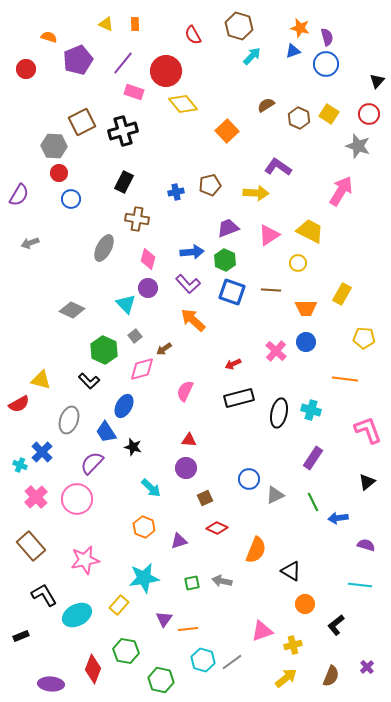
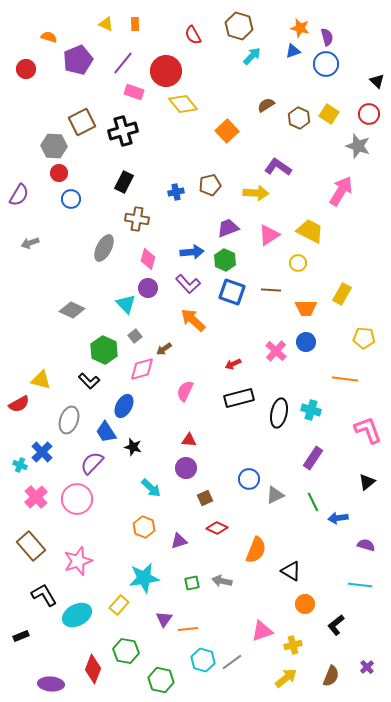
black triangle at (377, 81): rotated 28 degrees counterclockwise
pink star at (85, 560): moved 7 px left, 1 px down; rotated 8 degrees counterclockwise
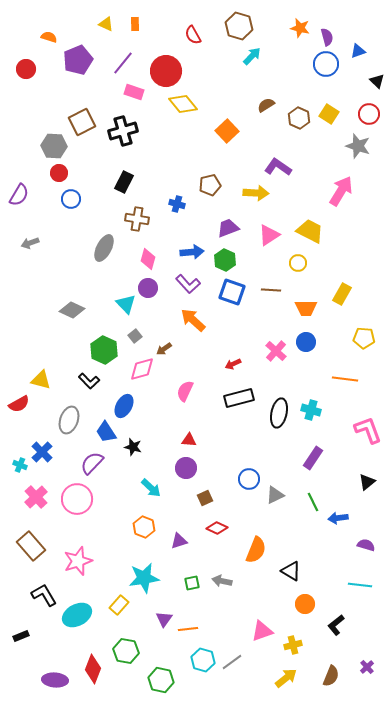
blue triangle at (293, 51): moved 65 px right
blue cross at (176, 192): moved 1 px right, 12 px down; rotated 28 degrees clockwise
purple ellipse at (51, 684): moved 4 px right, 4 px up
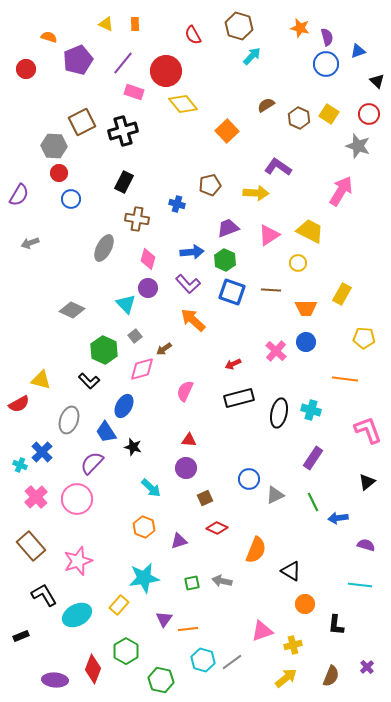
black L-shape at (336, 625): rotated 45 degrees counterclockwise
green hexagon at (126, 651): rotated 20 degrees clockwise
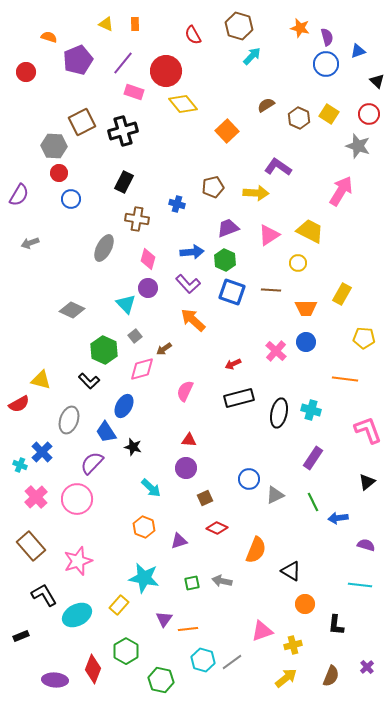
red circle at (26, 69): moved 3 px down
brown pentagon at (210, 185): moved 3 px right, 2 px down
cyan star at (144, 578): rotated 20 degrees clockwise
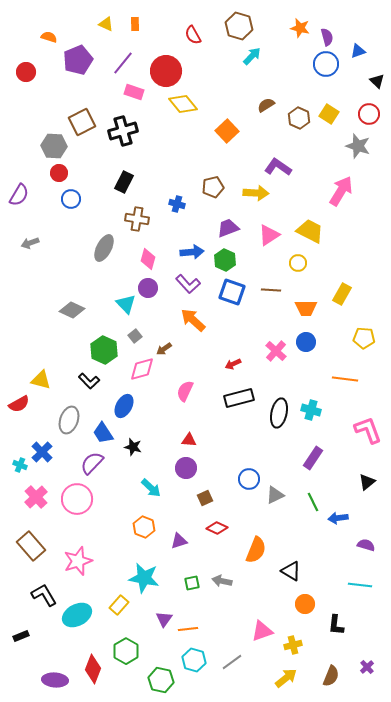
blue trapezoid at (106, 432): moved 3 px left, 1 px down
cyan hexagon at (203, 660): moved 9 px left
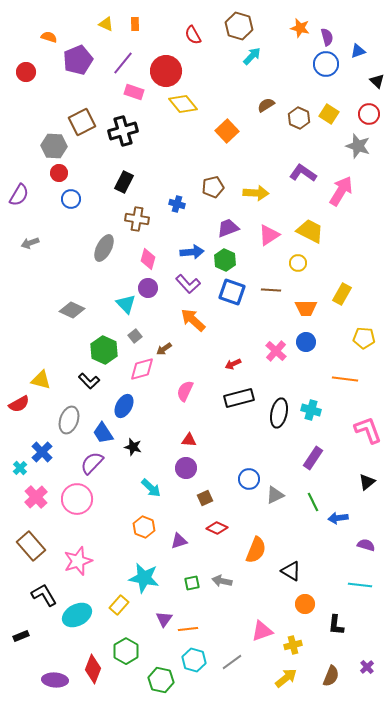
purple L-shape at (278, 167): moved 25 px right, 6 px down
cyan cross at (20, 465): moved 3 px down; rotated 24 degrees clockwise
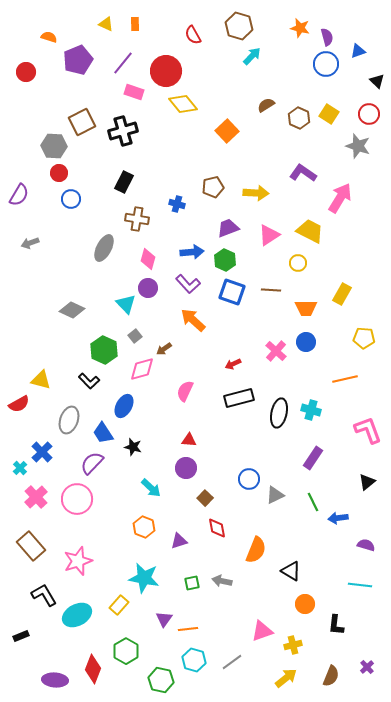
pink arrow at (341, 191): moved 1 px left, 7 px down
orange line at (345, 379): rotated 20 degrees counterclockwise
brown square at (205, 498): rotated 21 degrees counterclockwise
red diamond at (217, 528): rotated 55 degrees clockwise
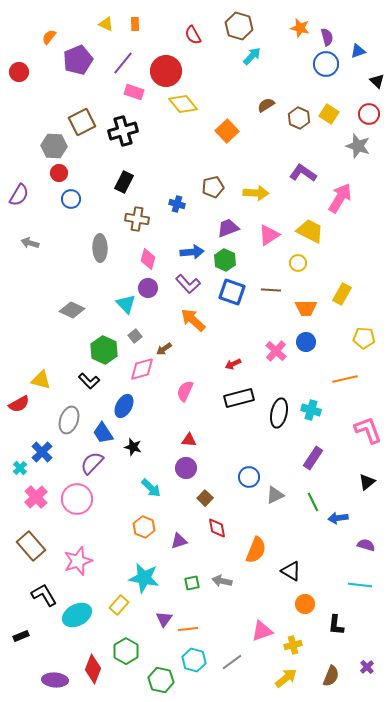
orange semicircle at (49, 37): rotated 70 degrees counterclockwise
red circle at (26, 72): moved 7 px left
gray arrow at (30, 243): rotated 36 degrees clockwise
gray ellipse at (104, 248): moved 4 px left; rotated 28 degrees counterclockwise
blue circle at (249, 479): moved 2 px up
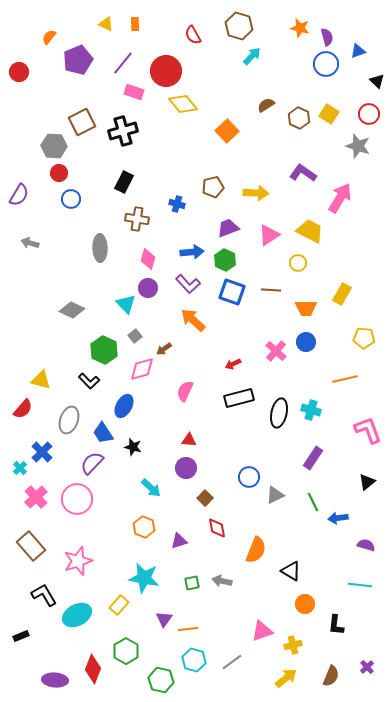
red semicircle at (19, 404): moved 4 px right, 5 px down; rotated 20 degrees counterclockwise
